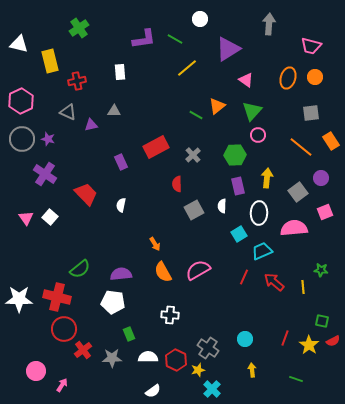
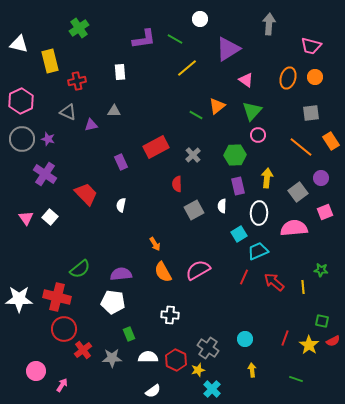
cyan trapezoid at (262, 251): moved 4 px left
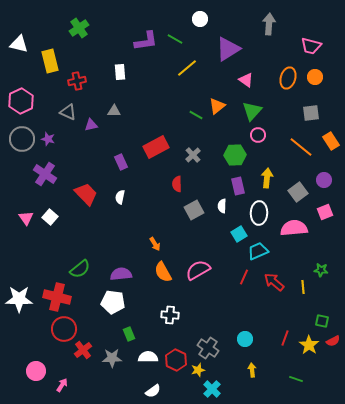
purple L-shape at (144, 39): moved 2 px right, 2 px down
purple circle at (321, 178): moved 3 px right, 2 px down
white semicircle at (121, 205): moved 1 px left, 8 px up
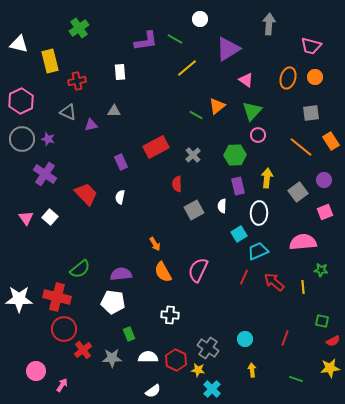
pink semicircle at (294, 228): moved 9 px right, 14 px down
pink semicircle at (198, 270): rotated 35 degrees counterclockwise
yellow star at (309, 345): moved 21 px right, 23 px down; rotated 30 degrees clockwise
yellow star at (198, 370): rotated 24 degrees clockwise
